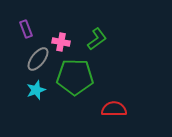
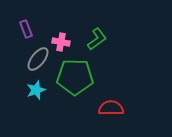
red semicircle: moved 3 px left, 1 px up
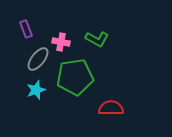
green L-shape: rotated 65 degrees clockwise
green pentagon: rotated 9 degrees counterclockwise
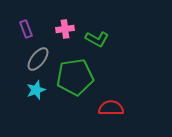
pink cross: moved 4 px right, 13 px up; rotated 18 degrees counterclockwise
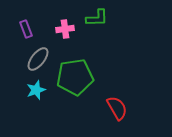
green L-shape: moved 21 px up; rotated 30 degrees counterclockwise
red semicircle: moved 6 px right; rotated 60 degrees clockwise
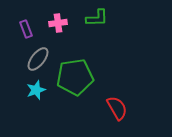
pink cross: moved 7 px left, 6 px up
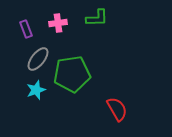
green pentagon: moved 3 px left, 3 px up
red semicircle: moved 1 px down
